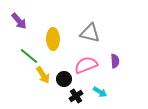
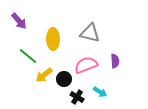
green line: moved 1 px left
yellow arrow: moved 1 px right; rotated 84 degrees clockwise
black cross: moved 1 px right, 1 px down; rotated 24 degrees counterclockwise
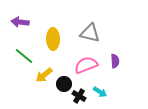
purple arrow: moved 1 px right, 1 px down; rotated 138 degrees clockwise
green line: moved 4 px left
black circle: moved 5 px down
black cross: moved 2 px right, 1 px up
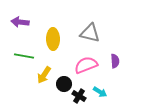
green line: rotated 30 degrees counterclockwise
yellow arrow: rotated 18 degrees counterclockwise
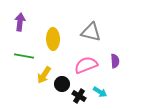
purple arrow: rotated 90 degrees clockwise
gray triangle: moved 1 px right, 1 px up
black circle: moved 2 px left
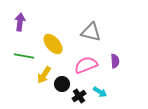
yellow ellipse: moved 5 px down; rotated 40 degrees counterclockwise
black cross: rotated 24 degrees clockwise
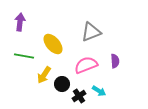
gray triangle: rotated 35 degrees counterclockwise
cyan arrow: moved 1 px left, 1 px up
